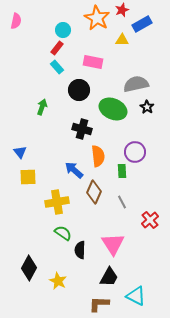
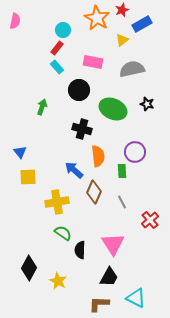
pink semicircle: moved 1 px left
yellow triangle: rotated 40 degrees counterclockwise
gray semicircle: moved 4 px left, 15 px up
black star: moved 3 px up; rotated 16 degrees counterclockwise
cyan triangle: moved 2 px down
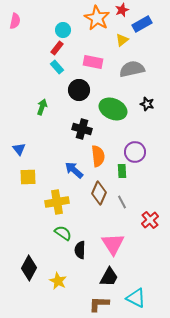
blue triangle: moved 1 px left, 3 px up
brown diamond: moved 5 px right, 1 px down
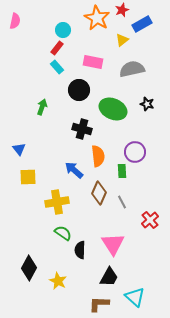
cyan triangle: moved 1 px left, 1 px up; rotated 15 degrees clockwise
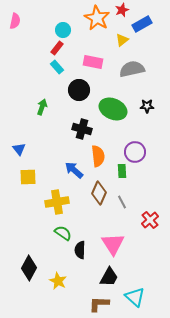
black star: moved 2 px down; rotated 16 degrees counterclockwise
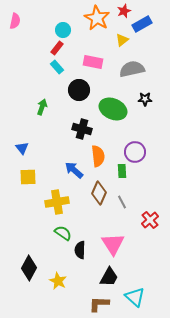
red star: moved 2 px right, 1 px down
black star: moved 2 px left, 7 px up
blue triangle: moved 3 px right, 1 px up
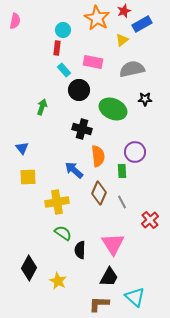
red rectangle: rotated 32 degrees counterclockwise
cyan rectangle: moved 7 px right, 3 px down
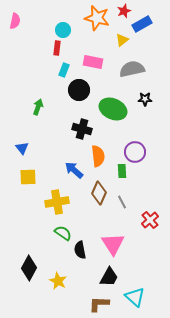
orange star: rotated 15 degrees counterclockwise
cyan rectangle: rotated 64 degrees clockwise
green arrow: moved 4 px left
black semicircle: rotated 12 degrees counterclockwise
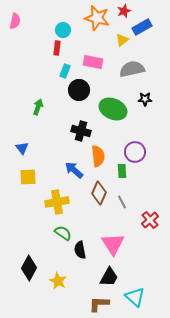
blue rectangle: moved 3 px down
cyan rectangle: moved 1 px right, 1 px down
black cross: moved 1 px left, 2 px down
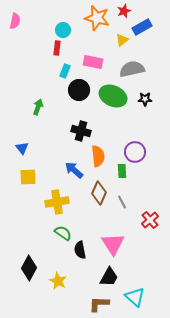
green ellipse: moved 13 px up
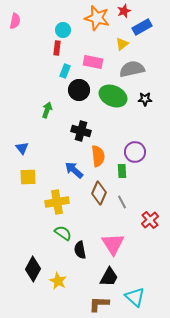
yellow triangle: moved 4 px down
green arrow: moved 9 px right, 3 px down
black diamond: moved 4 px right, 1 px down
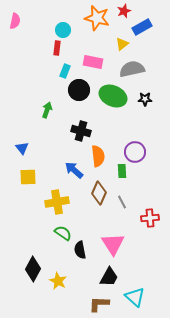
red cross: moved 2 px up; rotated 36 degrees clockwise
